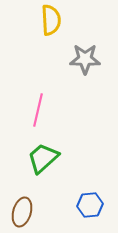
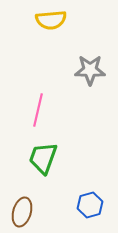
yellow semicircle: rotated 88 degrees clockwise
gray star: moved 5 px right, 11 px down
green trapezoid: rotated 28 degrees counterclockwise
blue hexagon: rotated 10 degrees counterclockwise
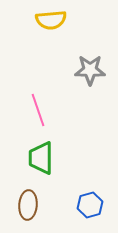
pink line: rotated 32 degrees counterclockwise
green trapezoid: moved 2 px left; rotated 20 degrees counterclockwise
brown ellipse: moved 6 px right, 7 px up; rotated 12 degrees counterclockwise
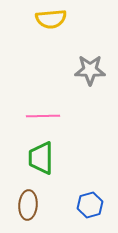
yellow semicircle: moved 1 px up
pink line: moved 5 px right, 6 px down; rotated 72 degrees counterclockwise
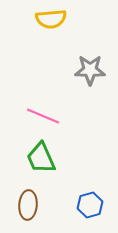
pink line: rotated 24 degrees clockwise
green trapezoid: rotated 24 degrees counterclockwise
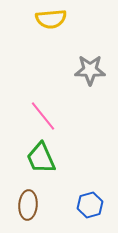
pink line: rotated 28 degrees clockwise
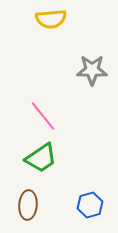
gray star: moved 2 px right
green trapezoid: rotated 100 degrees counterclockwise
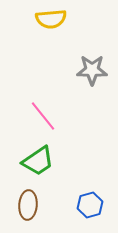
green trapezoid: moved 3 px left, 3 px down
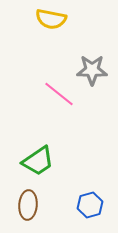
yellow semicircle: rotated 16 degrees clockwise
pink line: moved 16 px right, 22 px up; rotated 12 degrees counterclockwise
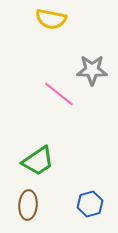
blue hexagon: moved 1 px up
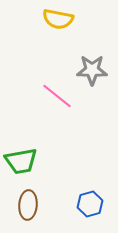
yellow semicircle: moved 7 px right
pink line: moved 2 px left, 2 px down
green trapezoid: moved 17 px left; rotated 24 degrees clockwise
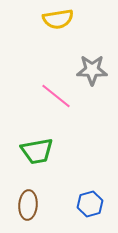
yellow semicircle: rotated 20 degrees counterclockwise
pink line: moved 1 px left
green trapezoid: moved 16 px right, 10 px up
